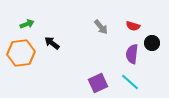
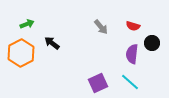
orange hexagon: rotated 20 degrees counterclockwise
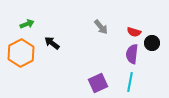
red semicircle: moved 1 px right, 6 px down
cyan line: rotated 60 degrees clockwise
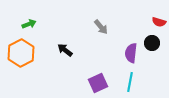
green arrow: moved 2 px right
red semicircle: moved 25 px right, 10 px up
black arrow: moved 13 px right, 7 px down
purple semicircle: moved 1 px left, 1 px up
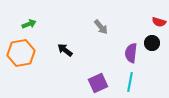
orange hexagon: rotated 16 degrees clockwise
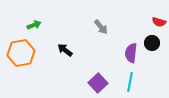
green arrow: moved 5 px right, 1 px down
purple square: rotated 18 degrees counterclockwise
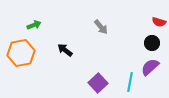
purple semicircle: moved 19 px right, 14 px down; rotated 42 degrees clockwise
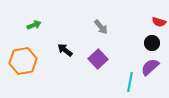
orange hexagon: moved 2 px right, 8 px down
purple square: moved 24 px up
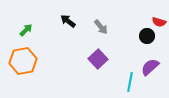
green arrow: moved 8 px left, 5 px down; rotated 24 degrees counterclockwise
black circle: moved 5 px left, 7 px up
black arrow: moved 3 px right, 29 px up
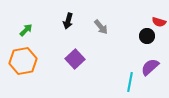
black arrow: rotated 112 degrees counterclockwise
purple square: moved 23 px left
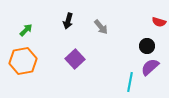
black circle: moved 10 px down
